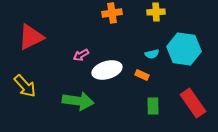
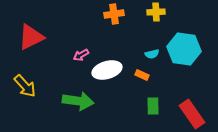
orange cross: moved 2 px right, 1 px down
red rectangle: moved 1 px left, 11 px down
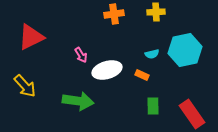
cyan hexagon: moved 1 px right, 1 px down; rotated 20 degrees counterclockwise
pink arrow: rotated 91 degrees counterclockwise
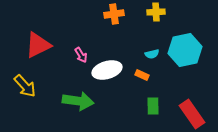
red triangle: moved 7 px right, 8 px down
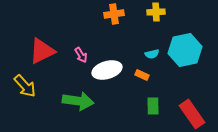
red triangle: moved 4 px right, 6 px down
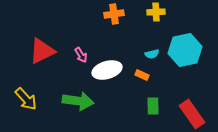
yellow arrow: moved 1 px right, 13 px down
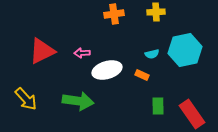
pink arrow: moved 1 px right, 2 px up; rotated 119 degrees clockwise
green rectangle: moved 5 px right
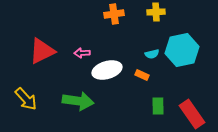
cyan hexagon: moved 3 px left
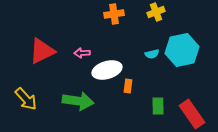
yellow cross: rotated 18 degrees counterclockwise
orange rectangle: moved 14 px left, 11 px down; rotated 72 degrees clockwise
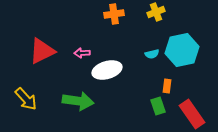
orange rectangle: moved 39 px right
green rectangle: rotated 18 degrees counterclockwise
